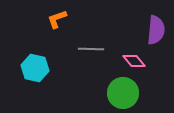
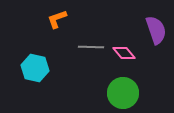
purple semicircle: rotated 24 degrees counterclockwise
gray line: moved 2 px up
pink diamond: moved 10 px left, 8 px up
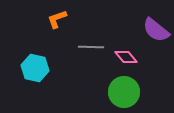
purple semicircle: rotated 148 degrees clockwise
pink diamond: moved 2 px right, 4 px down
green circle: moved 1 px right, 1 px up
